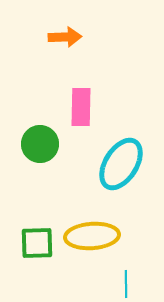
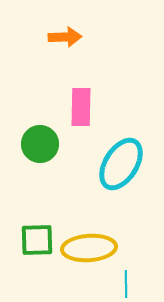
yellow ellipse: moved 3 px left, 12 px down
green square: moved 3 px up
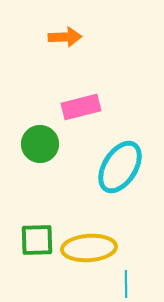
pink rectangle: rotated 75 degrees clockwise
cyan ellipse: moved 1 px left, 3 px down
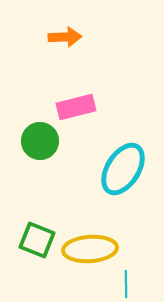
pink rectangle: moved 5 px left
green circle: moved 3 px up
cyan ellipse: moved 3 px right, 2 px down
green square: rotated 24 degrees clockwise
yellow ellipse: moved 1 px right, 1 px down
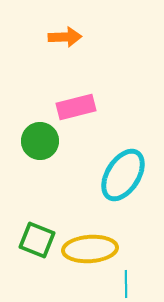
cyan ellipse: moved 6 px down
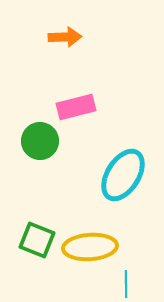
yellow ellipse: moved 2 px up
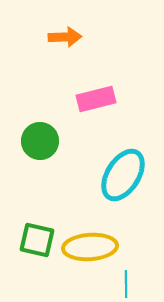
pink rectangle: moved 20 px right, 8 px up
green square: rotated 9 degrees counterclockwise
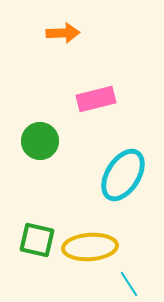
orange arrow: moved 2 px left, 4 px up
cyan line: moved 3 px right; rotated 32 degrees counterclockwise
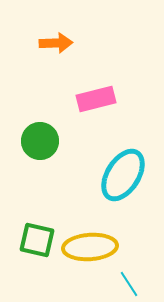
orange arrow: moved 7 px left, 10 px down
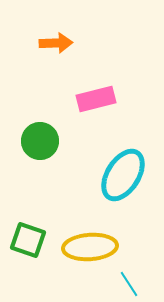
green square: moved 9 px left; rotated 6 degrees clockwise
